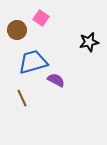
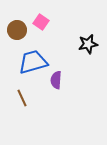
pink square: moved 4 px down
black star: moved 1 px left, 2 px down
purple semicircle: rotated 114 degrees counterclockwise
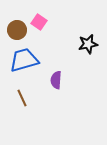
pink square: moved 2 px left
blue trapezoid: moved 9 px left, 2 px up
